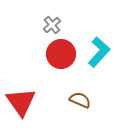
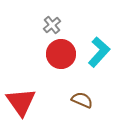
brown semicircle: moved 2 px right
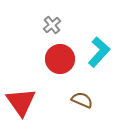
red circle: moved 1 px left, 5 px down
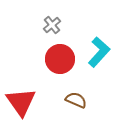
brown semicircle: moved 6 px left
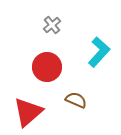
red circle: moved 13 px left, 8 px down
red triangle: moved 7 px right, 10 px down; rotated 24 degrees clockwise
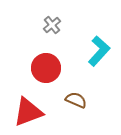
cyan L-shape: moved 1 px up
red circle: moved 1 px left, 1 px down
red triangle: rotated 20 degrees clockwise
